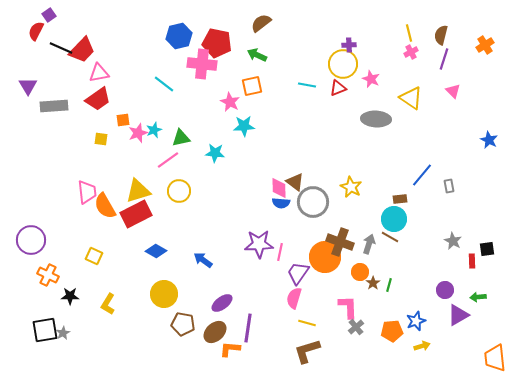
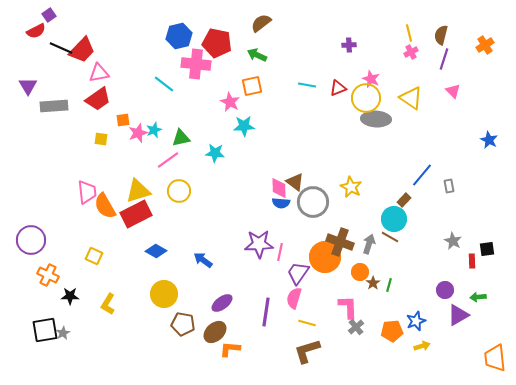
red semicircle at (36, 31): rotated 144 degrees counterclockwise
pink cross at (202, 64): moved 6 px left
yellow circle at (343, 64): moved 23 px right, 34 px down
brown rectangle at (400, 199): moved 4 px right, 1 px down; rotated 40 degrees counterclockwise
purple line at (248, 328): moved 18 px right, 16 px up
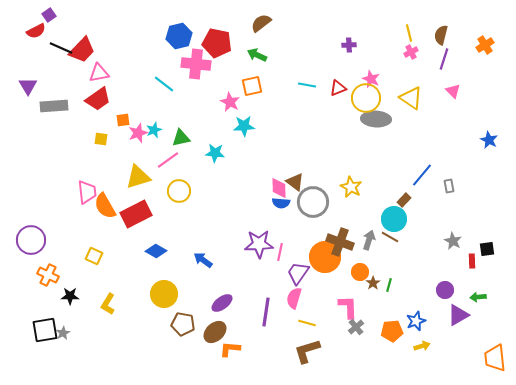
yellow triangle at (138, 191): moved 14 px up
gray arrow at (369, 244): moved 4 px up
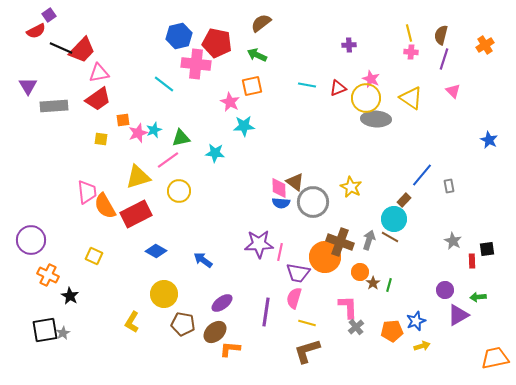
pink cross at (411, 52): rotated 32 degrees clockwise
purple trapezoid at (298, 273): rotated 115 degrees counterclockwise
black star at (70, 296): rotated 30 degrees clockwise
yellow L-shape at (108, 304): moved 24 px right, 18 px down
orange trapezoid at (495, 358): rotated 84 degrees clockwise
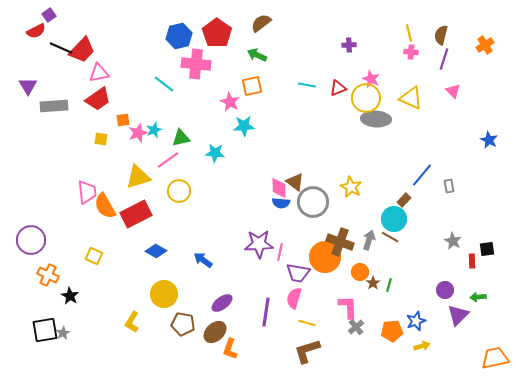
red pentagon at (217, 43): moved 10 px up; rotated 24 degrees clockwise
yellow triangle at (411, 98): rotated 10 degrees counterclockwise
purple triangle at (458, 315): rotated 15 degrees counterclockwise
orange L-shape at (230, 349): rotated 75 degrees counterclockwise
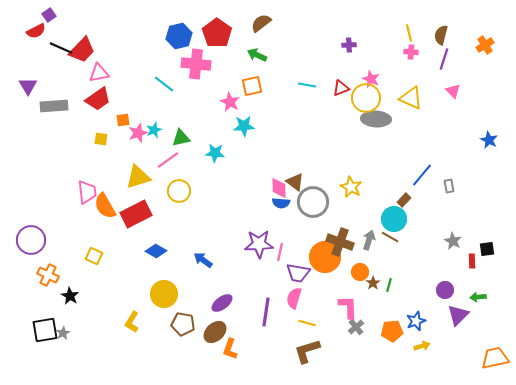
red triangle at (338, 88): moved 3 px right
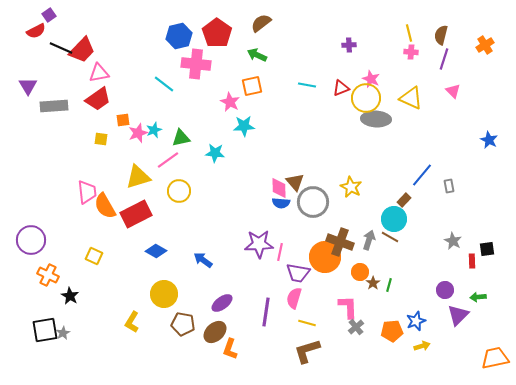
brown triangle at (295, 182): rotated 12 degrees clockwise
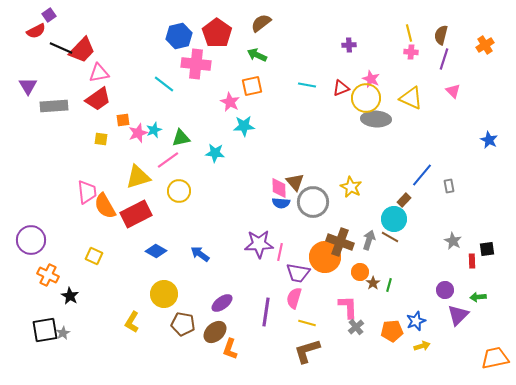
blue arrow at (203, 260): moved 3 px left, 6 px up
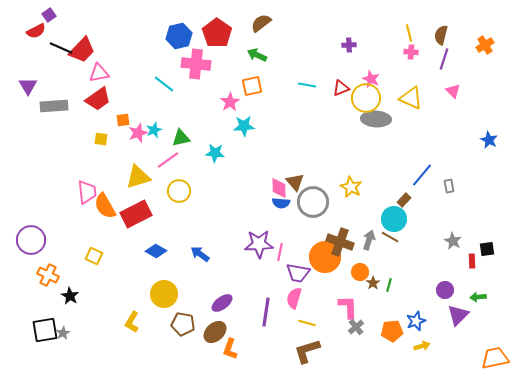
pink star at (230, 102): rotated 12 degrees clockwise
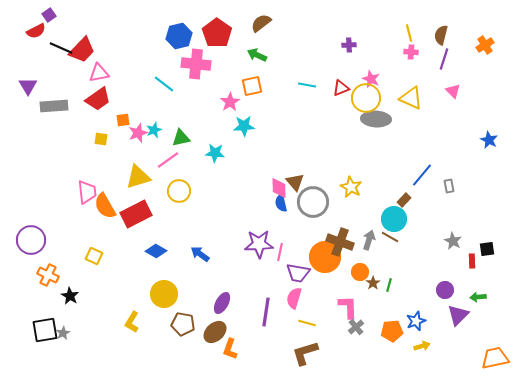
blue semicircle at (281, 203): rotated 72 degrees clockwise
purple ellipse at (222, 303): rotated 25 degrees counterclockwise
brown L-shape at (307, 351): moved 2 px left, 2 px down
